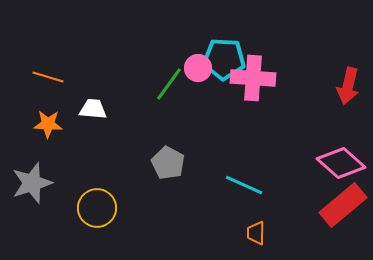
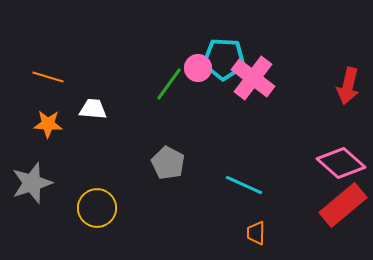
pink cross: rotated 33 degrees clockwise
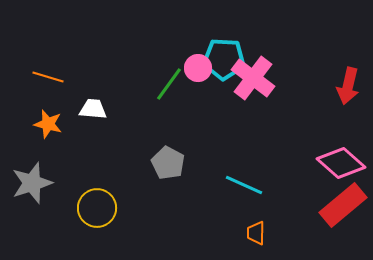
orange star: rotated 12 degrees clockwise
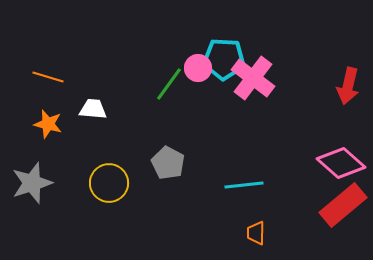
cyan line: rotated 30 degrees counterclockwise
yellow circle: moved 12 px right, 25 px up
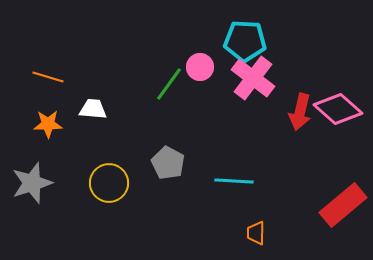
cyan pentagon: moved 21 px right, 18 px up
pink circle: moved 2 px right, 1 px up
red arrow: moved 48 px left, 26 px down
orange star: rotated 16 degrees counterclockwise
pink diamond: moved 3 px left, 54 px up
cyan line: moved 10 px left, 4 px up; rotated 9 degrees clockwise
